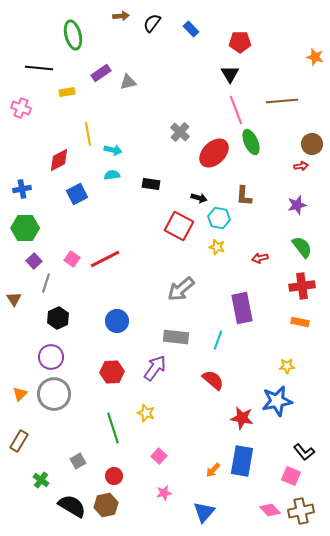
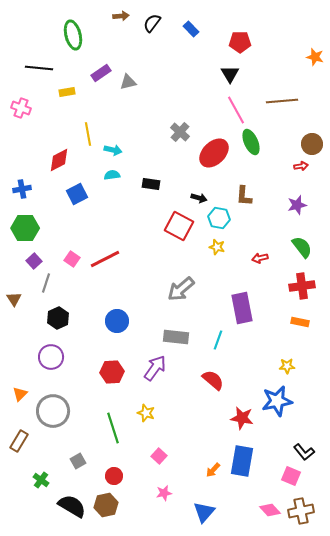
pink line at (236, 110): rotated 8 degrees counterclockwise
gray circle at (54, 394): moved 1 px left, 17 px down
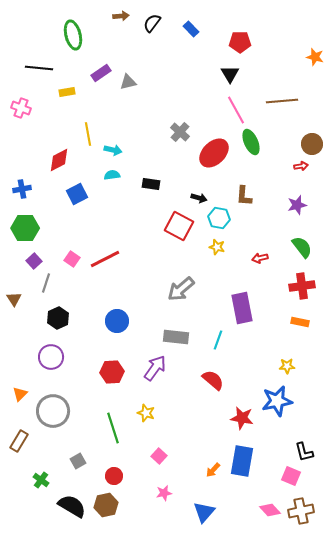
black L-shape at (304, 452): rotated 25 degrees clockwise
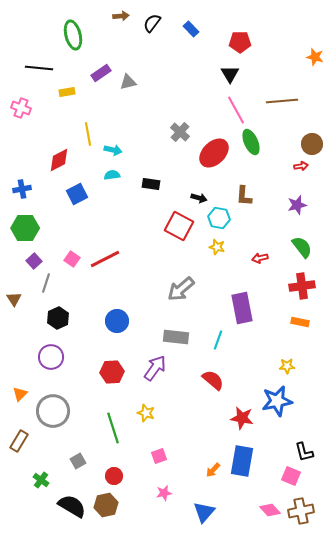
pink square at (159, 456): rotated 28 degrees clockwise
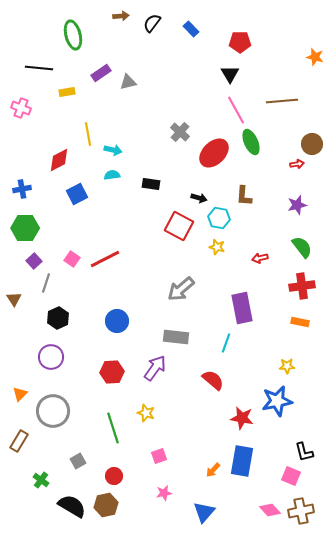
red arrow at (301, 166): moved 4 px left, 2 px up
cyan line at (218, 340): moved 8 px right, 3 px down
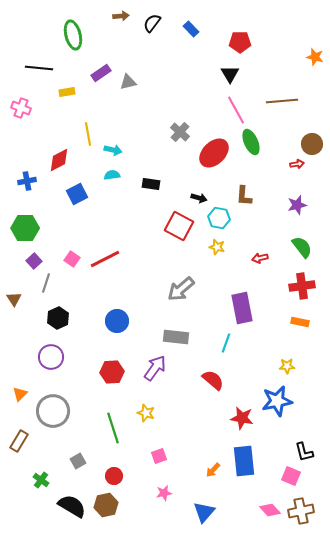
blue cross at (22, 189): moved 5 px right, 8 px up
blue rectangle at (242, 461): moved 2 px right; rotated 16 degrees counterclockwise
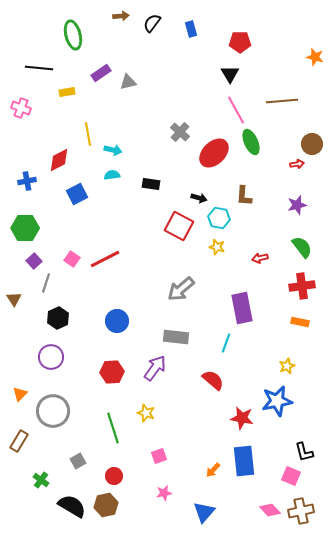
blue rectangle at (191, 29): rotated 28 degrees clockwise
yellow star at (287, 366): rotated 21 degrees counterclockwise
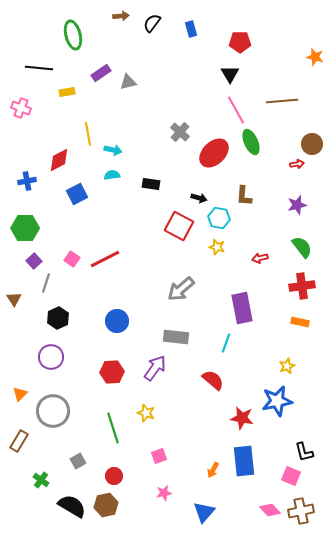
orange arrow at (213, 470): rotated 14 degrees counterclockwise
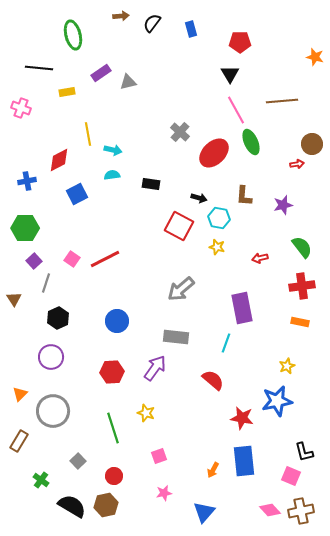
purple star at (297, 205): moved 14 px left
gray square at (78, 461): rotated 14 degrees counterclockwise
